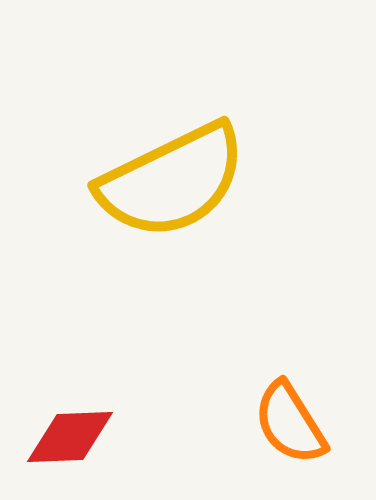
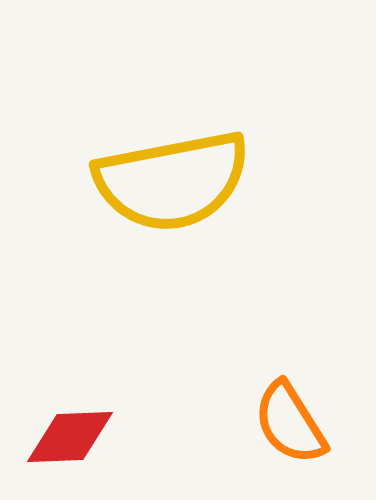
yellow semicircle: rotated 15 degrees clockwise
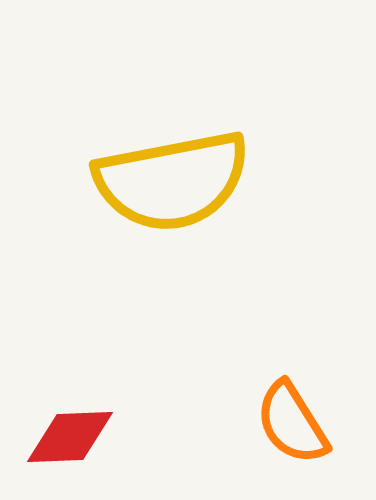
orange semicircle: moved 2 px right
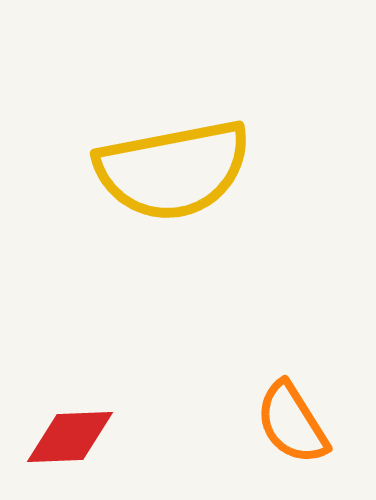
yellow semicircle: moved 1 px right, 11 px up
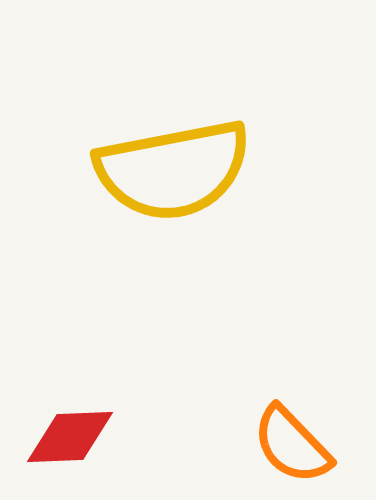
orange semicircle: moved 22 px down; rotated 12 degrees counterclockwise
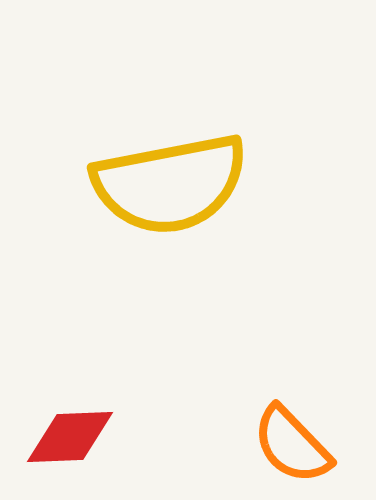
yellow semicircle: moved 3 px left, 14 px down
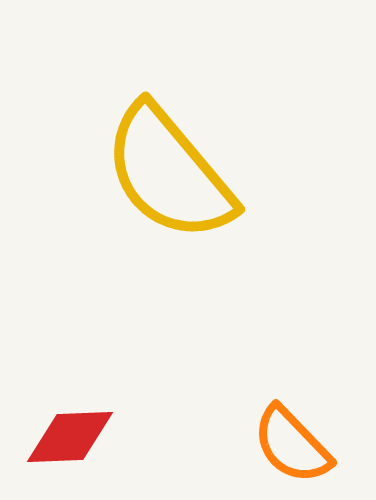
yellow semicircle: moved 1 px left, 11 px up; rotated 61 degrees clockwise
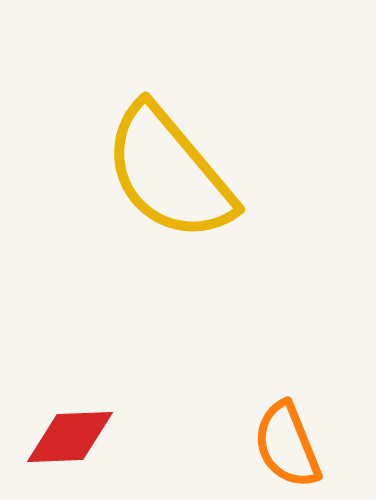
orange semicircle: moved 5 px left; rotated 22 degrees clockwise
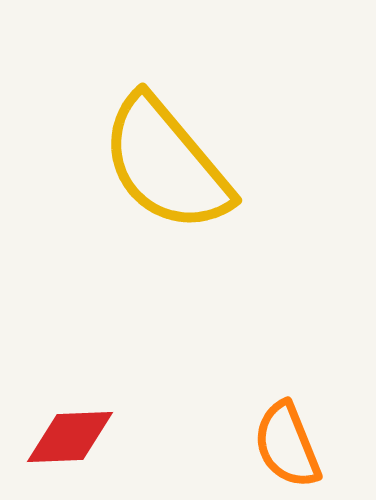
yellow semicircle: moved 3 px left, 9 px up
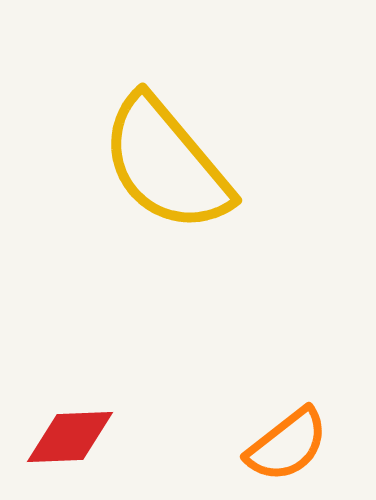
orange semicircle: rotated 106 degrees counterclockwise
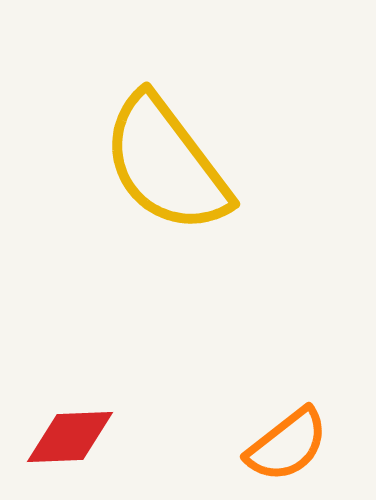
yellow semicircle: rotated 3 degrees clockwise
